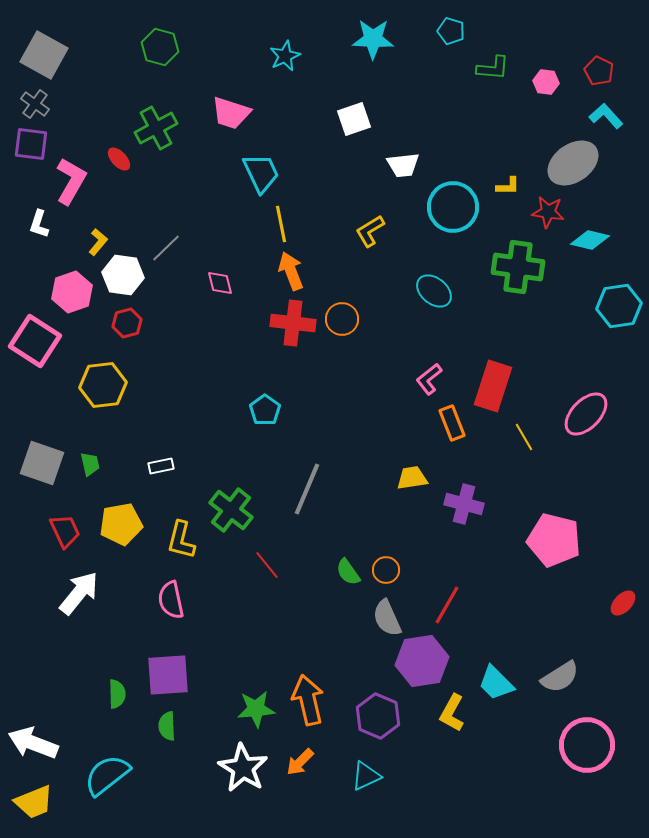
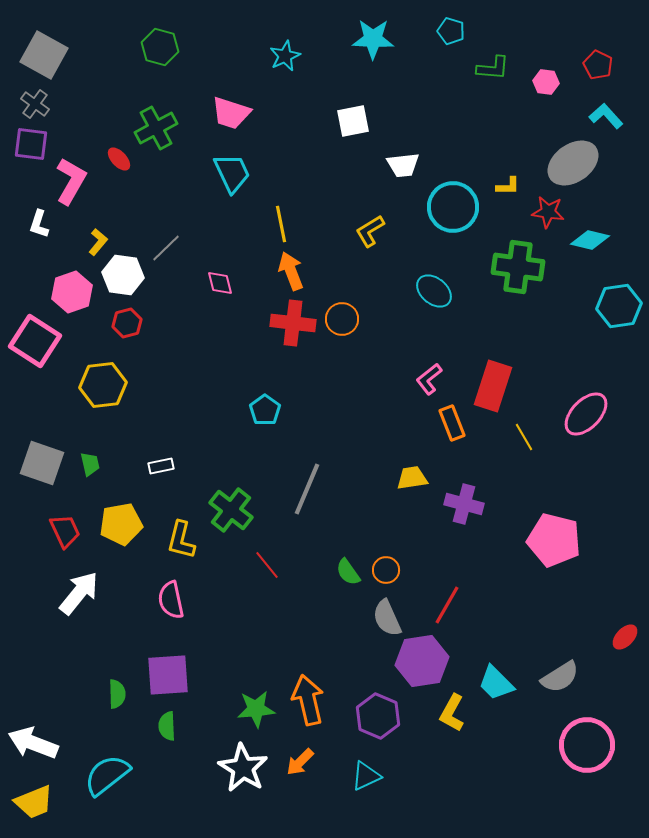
red pentagon at (599, 71): moved 1 px left, 6 px up
white square at (354, 119): moved 1 px left, 2 px down; rotated 8 degrees clockwise
cyan trapezoid at (261, 173): moved 29 px left
red ellipse at (623, 603): moved 2 px right, 34 px down
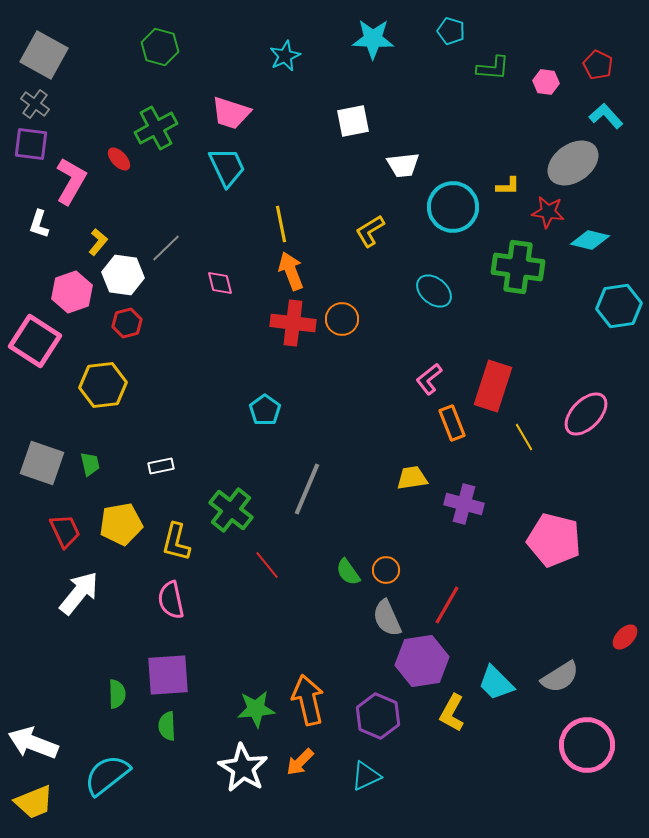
cyan trapezoid at (232, 173): moved 5 px left, 6 px up
yellow L-shape at (181, 540): moved 5 px left, 2 px down
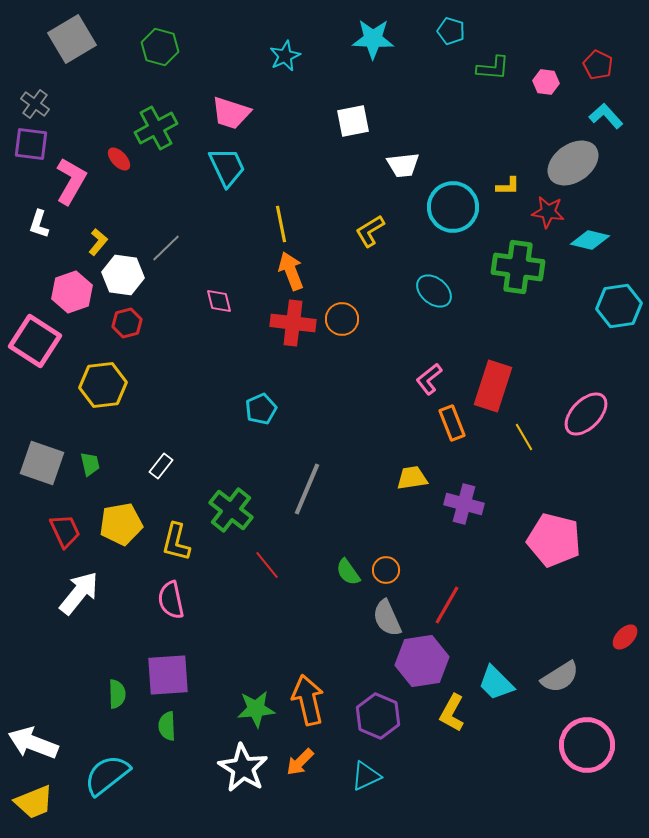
gray square at (44, 55): moved 28 px right, 16 px up; rotated 30 degrees clockwise
pink diamond at (220, 283): moved 1 px left, 18 px down
cyan pentagon at (265, 410): moved 4 px left, 1 px up; rotated 12 degrees clockwise
white rectangle at (161, 466): rotated 40 degrees counterclockwise
